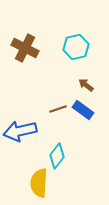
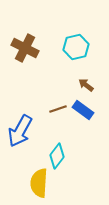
blue arrow: rotated 48 degrees counterclockwise
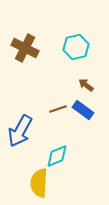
cyan diamond: rotated 30 degrees clockwise
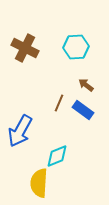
cyan hexagon: rotated 10 degrees clockwise
brown line: moved 1 px right, 6 px up; rotated 48 degrees counterclockwise
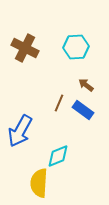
cyan diamond: moved 1 px right
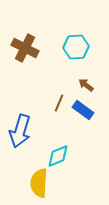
blue arrow: rotated 12 degrees counterclockwise
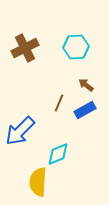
brown cross: rotated 36 degrees clockwise
blue rectangle: moved 2 px right; rotated 65 degrees counterclockwise
blue arrow: rotated 28 degrees clockwise
cyan diamond: moved 2 px up
yellow semicircle: moved 1 px left, 1 px up
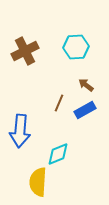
brown cross: moved 3 px down
blue arrow: rotated 40 degrees counterclockwise
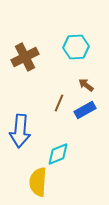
brown cross: moved 6 px down
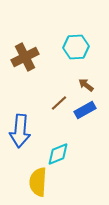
brown line: rotated 24 degrees clockwise
